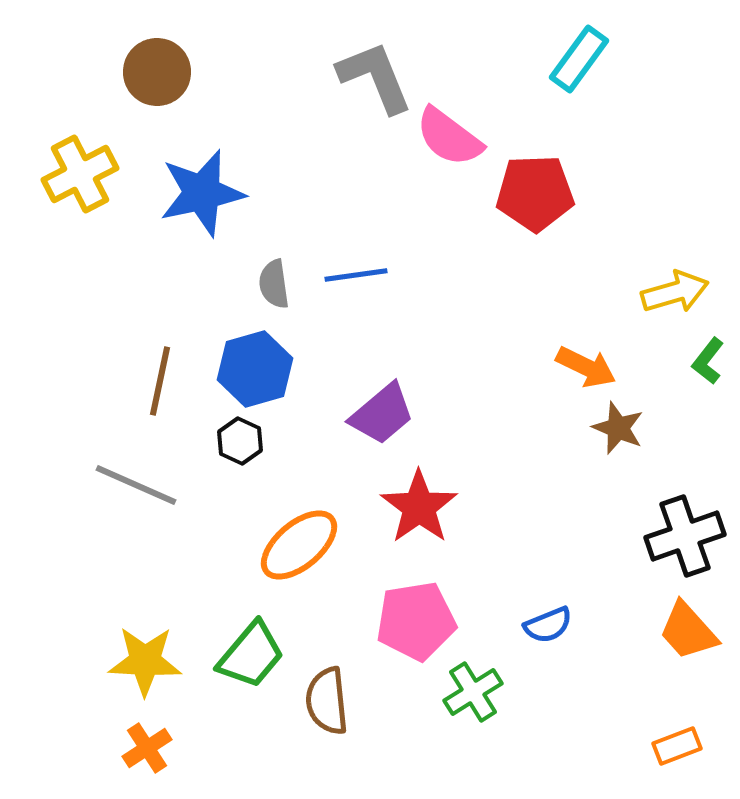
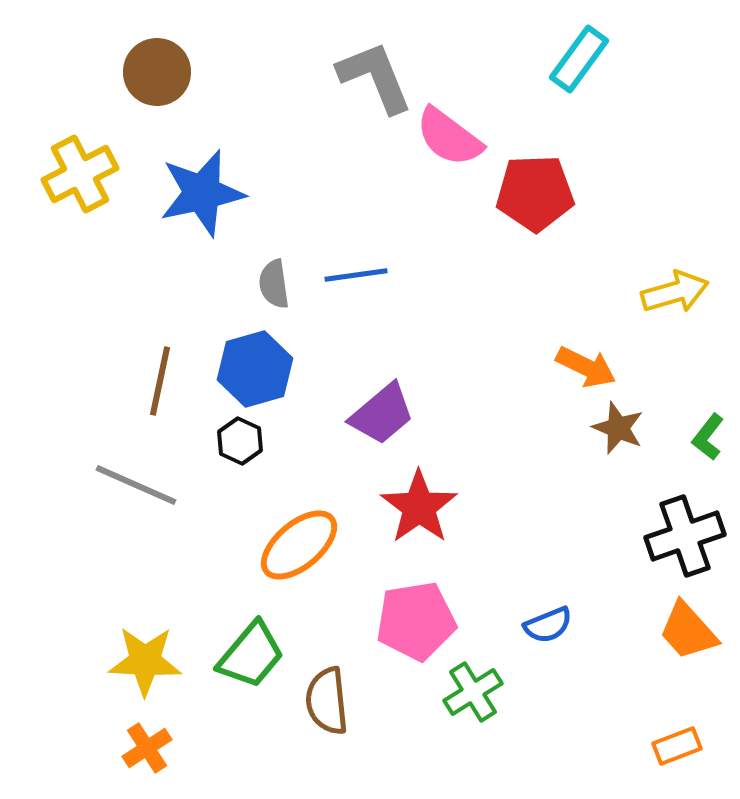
green L-shape: moved 76 px down
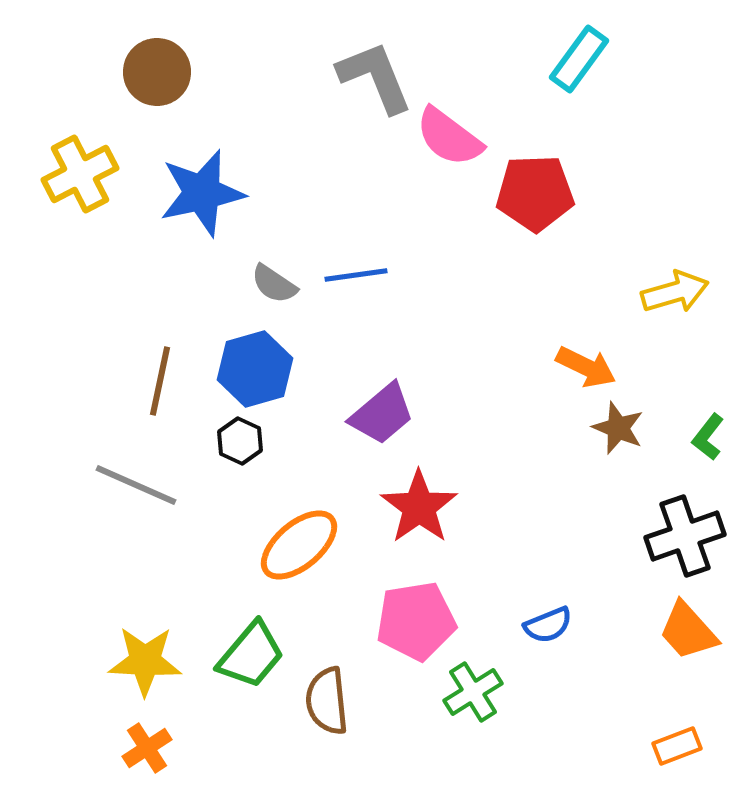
gray semicircle: rotated 48 degrees counterclockwise
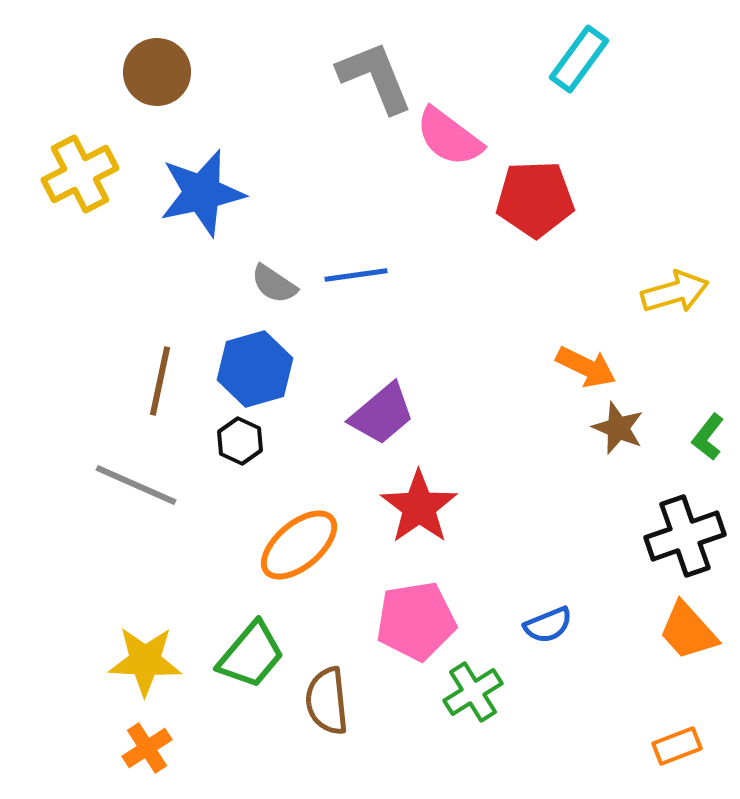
red pentagon: moved 6 px down
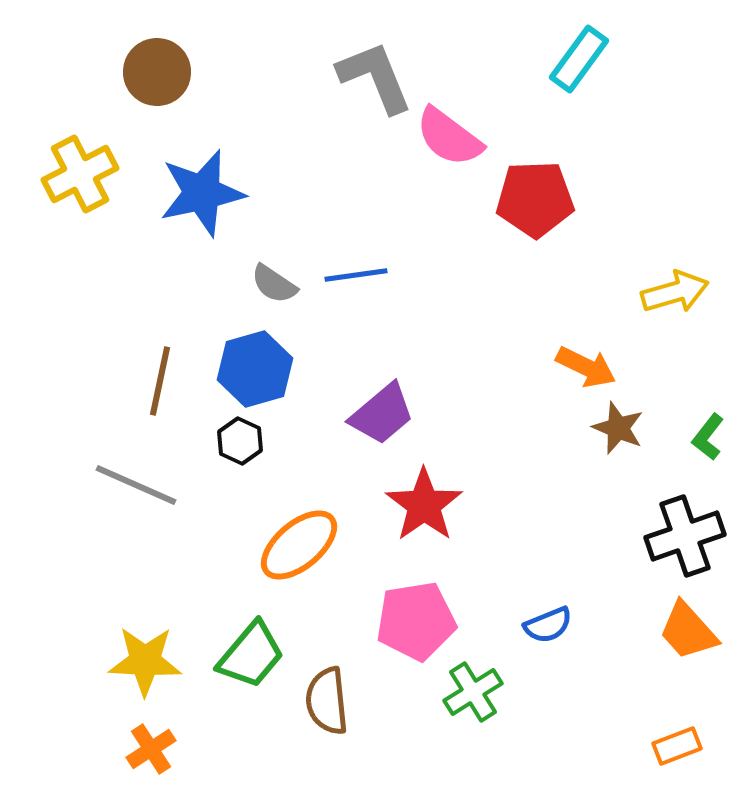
red star: moved 5 px right, 2 px up
orange cross: moved 4 px right, 1 px down
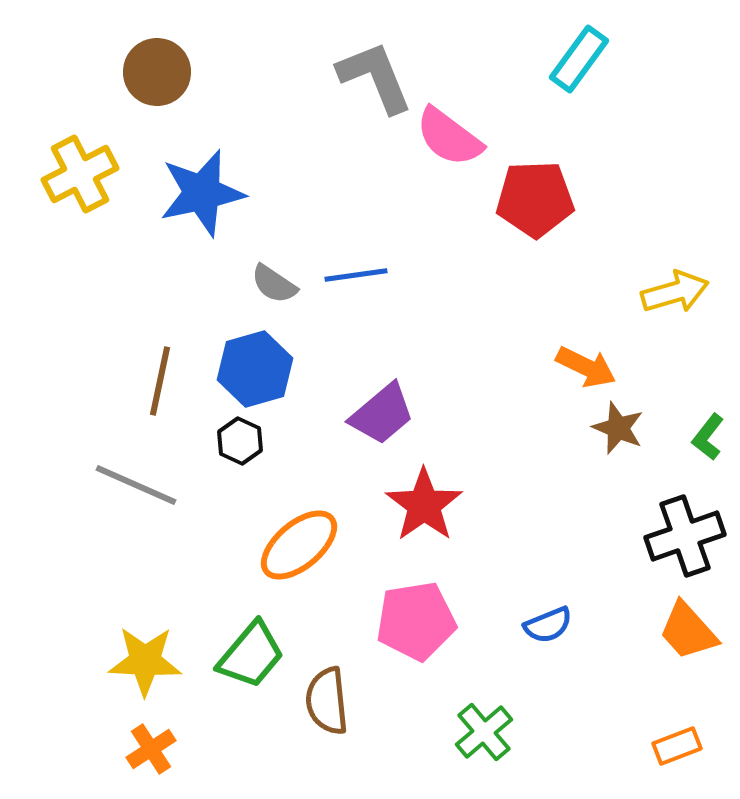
green cross: moved 11 px right, 40 px down; rotated 8 degrees counterclockwise
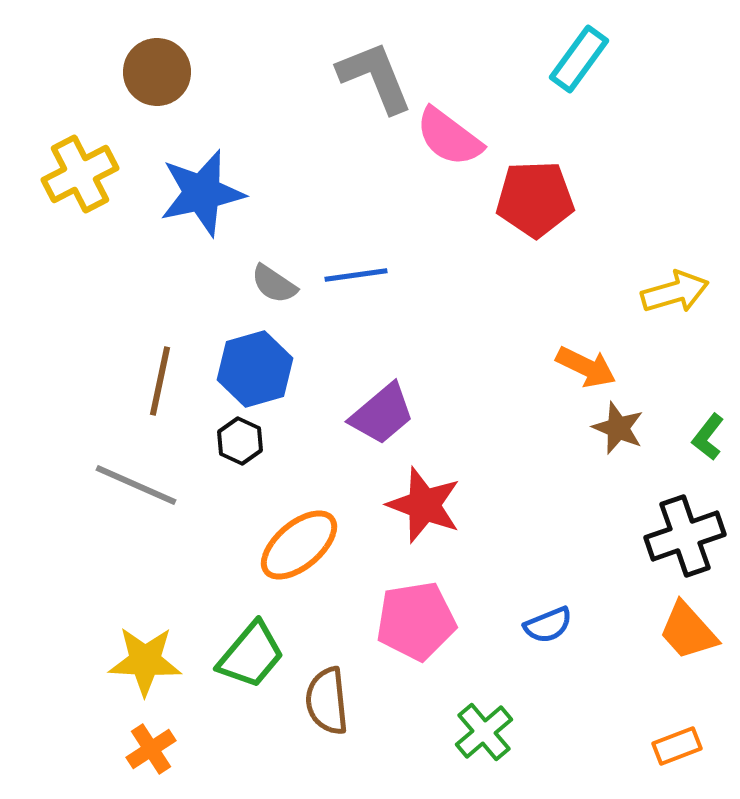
red star: rotated 16 degrees counterclockwise
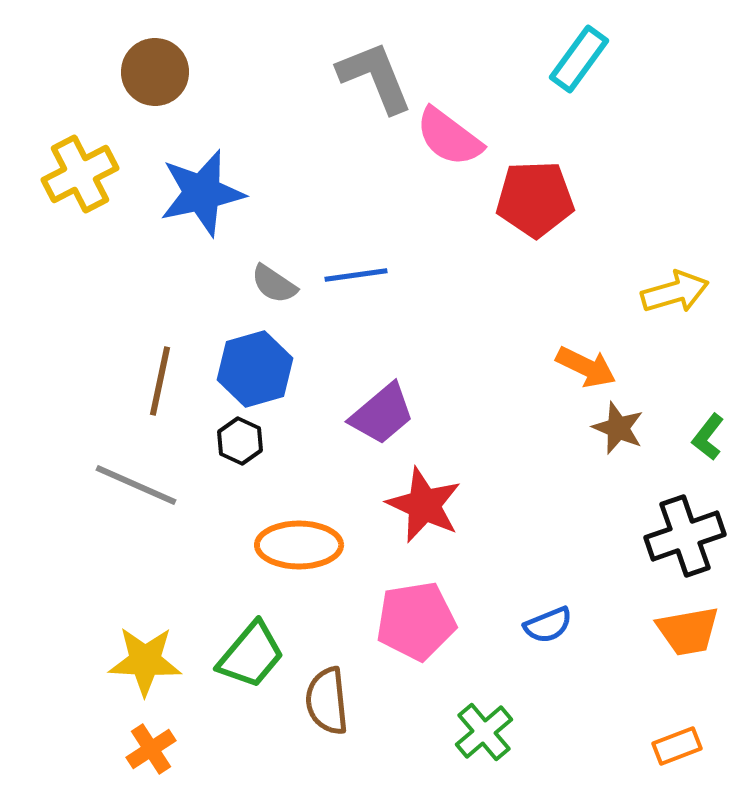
brown circle: moved 2 px left
red star: rotated 4 degrees clockwise
orange ellipse: rotated 40 degrees clockwise
orange trapezoid: rotated 58 degrees counterclockwise
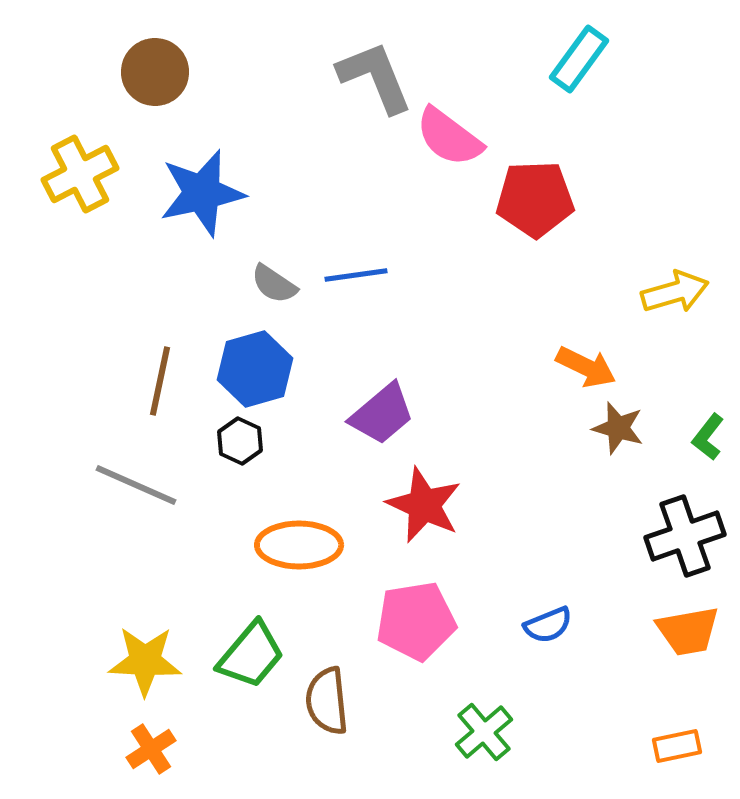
brown star: rotated 6 degrees counterclockwise
orange rectangle: rotated 9 degrees clockwise
